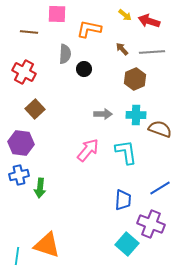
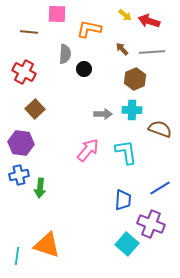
cyan cross: moved 4 px left, 5 px up
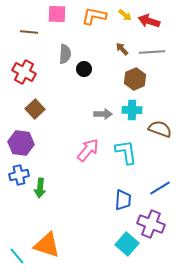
orange L-shape: moved 5 px right, 13 px up
cyan line: rotated 48 degrees counterclockwise
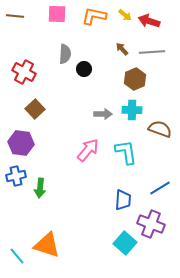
brown line: moved 14 px left, 16 px up
blue cross: moved 3 px left, 1 px down
cyan square: moved 2 px left, 1 px up
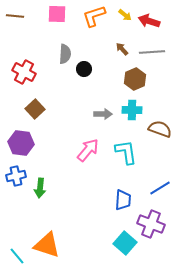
orange L-shape: rotated 30 degrees counterclockwise
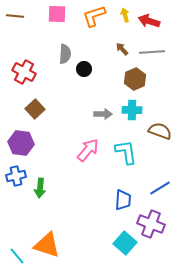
yellow arrow: rotated 144 degrees counterclockwise
brown semicircle: moved 2 px down
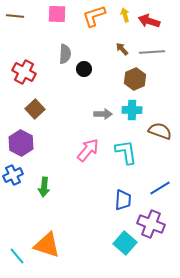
purple hexagon: rotated 20 degrees clockwise
blue cross: moved 3 px left, 1 px up; rotated 12 degrees counterclockwise
green arrow: moved 4 px right, 1 px up
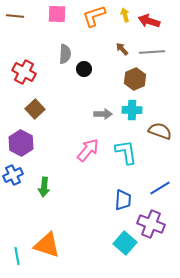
cyan line: rotated 30 degrees clockwise
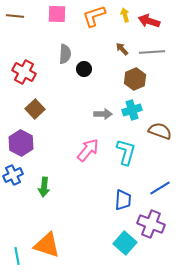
cyan cross: rotated 18 degrees counterclockwise
cyan L-shape: rotated 24 degrees clockwise
